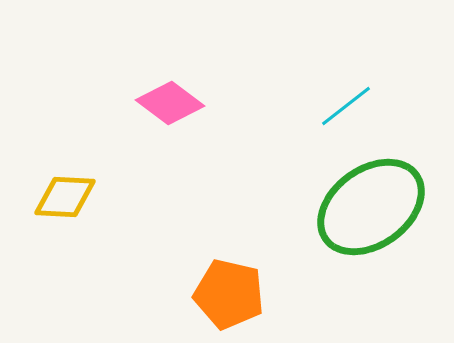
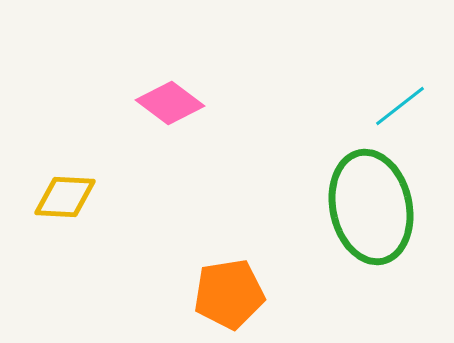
cyan line: moved 54 px right
green ellipse: rotated 66 degrees counterclockwise
orange pentagon: rotated 22 degrees counterclockwise
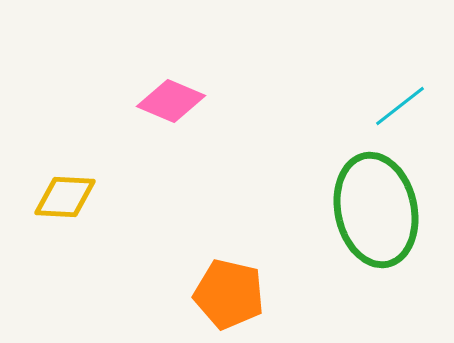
pink diamond: moved 1 px right, 2 px up; rotated 14 degrees counterclockwise
green ellipse: moved 5 px right, 3 px down
orange pentagon: rotated 22 degrees clockwise
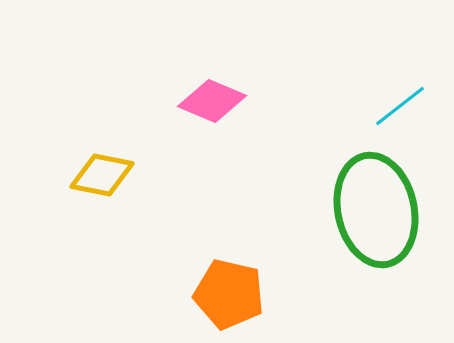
pink diamond: moved 41 px right
yellow diamond: moved 37 px right, 22 px up; rotated 8 degrees clockwise
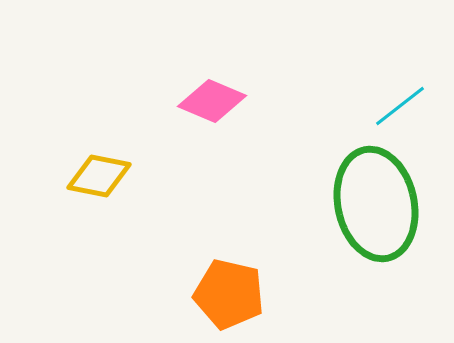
yellow diamond: moved 3 px left, 1 px down
green ellipse: moved 6 px up
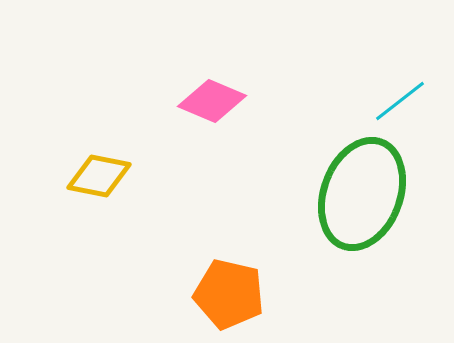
cyan line: moved 5 px up
green ellipse: moved 14 px left, 10 px up; rotated 32 degrees clockwise
